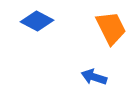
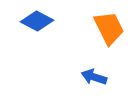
orange trapezoid: moved 2 px left
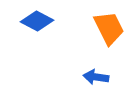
blue arrow: moved 2 px right; rotated 10 degrees counterclockwise
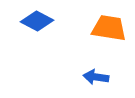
orange trapezoid: rotated 54 degrees counterclockwise
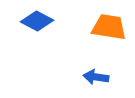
orange trapezoid: moved 1 px up
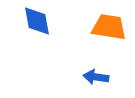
blue diamond: rotated 52 degrees clockwise
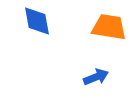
blue arrow: rotated 150 degrees clockwise
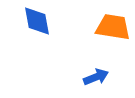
orange trapezoid: moved 4 px right
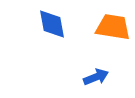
blue diamond: moved 15 px right, 3 px down
